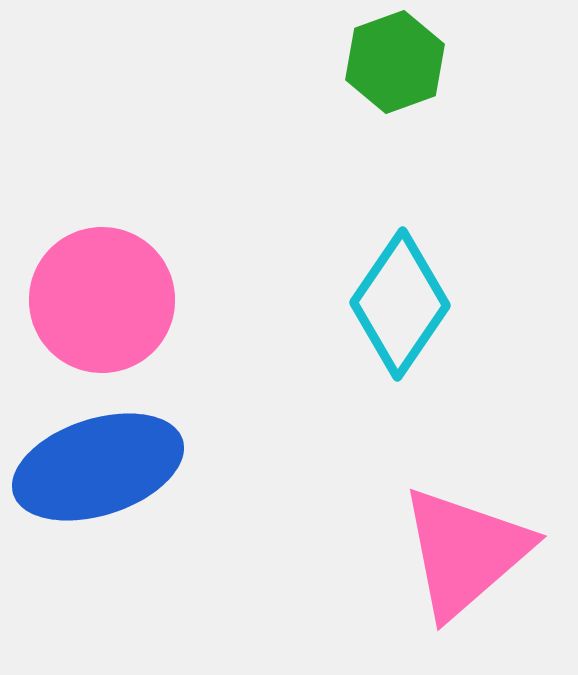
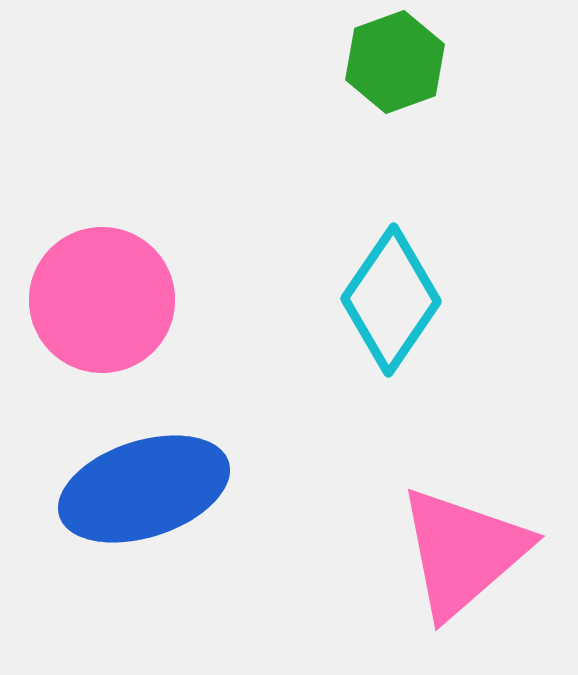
cyan diamond: moved 9 px left, 4 px up
blue ellipse: moved 46 px right, 22 px down
pink triangle: moved 2 px left
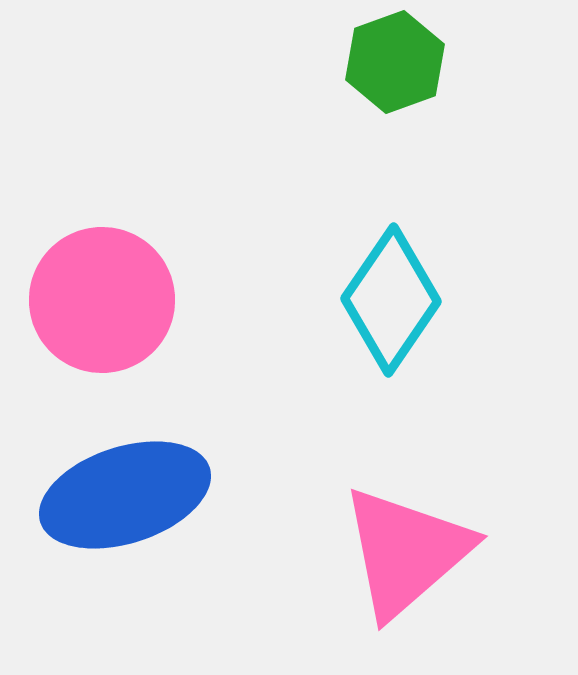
blue ellipse: moved 19 px left, 6 px down
pink triangle: moved 57 px left
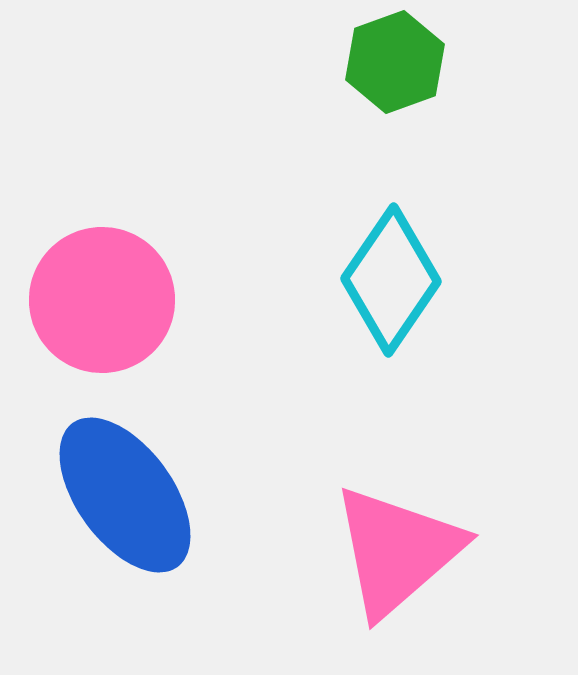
cyan diamond: moved 20 px up
blue ellipse: rotated 72 degrees clockwise
pink triangle: moved 9 px left, 1 px up
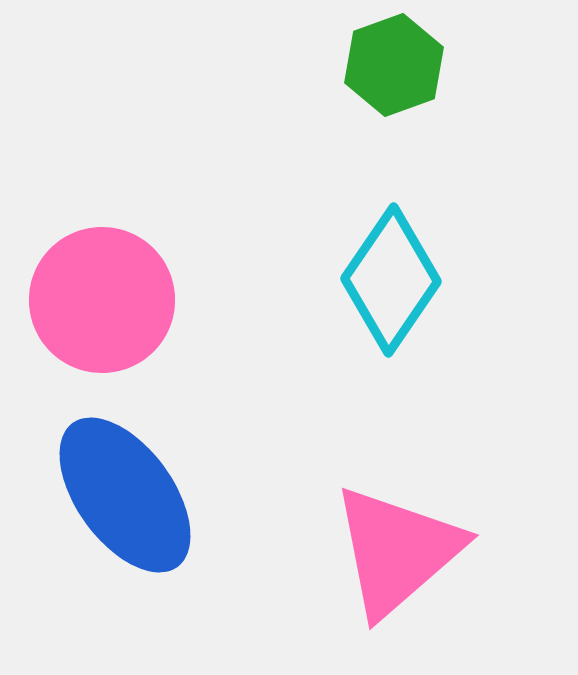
green hexagon: moved 1 px left, 3 px down
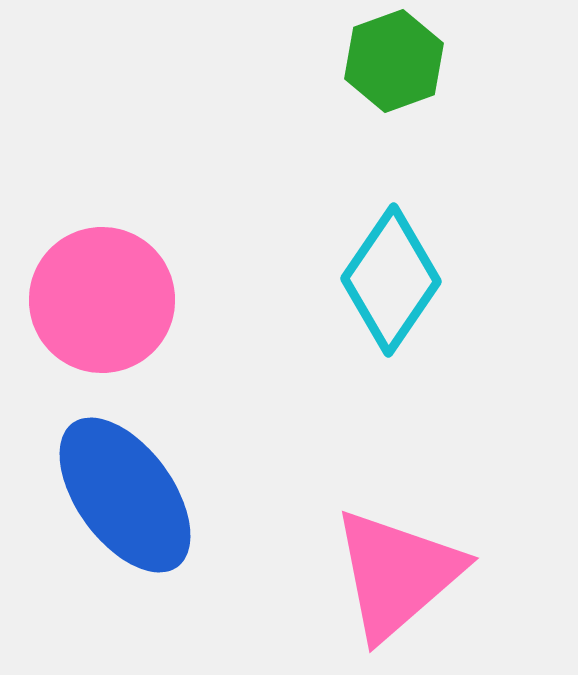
green hexagon: moved 4 px up
pink triangle: moved 23 px down
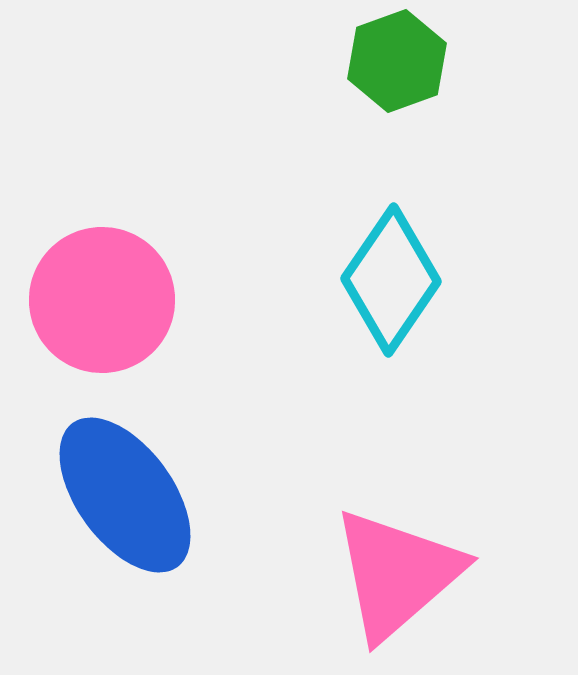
green hexagon: moved 3 px right
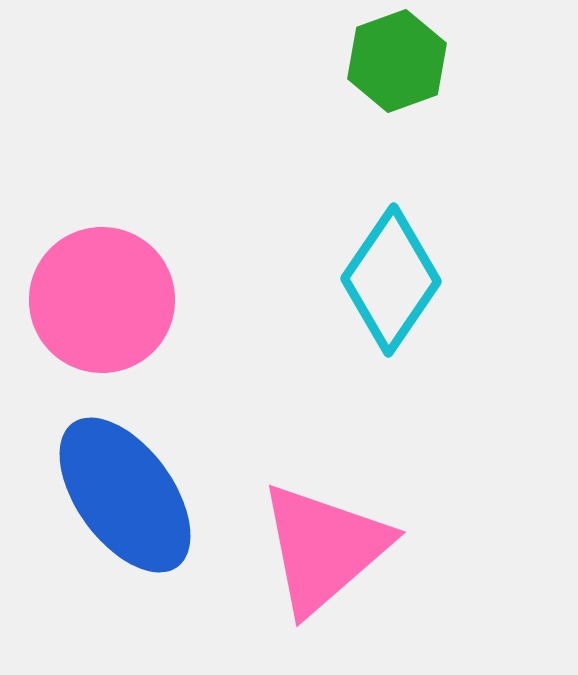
pink triangle: moved 73 px left, 26 px up
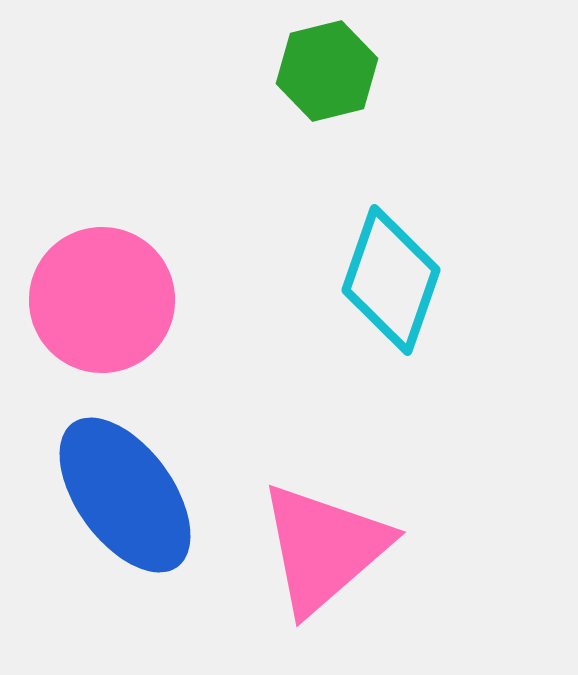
green hexagon: moved 70 px left, 10 px down; rotated 6 degrees clockwise
cyan diamond: rotated 15 degrees counterclockwise
